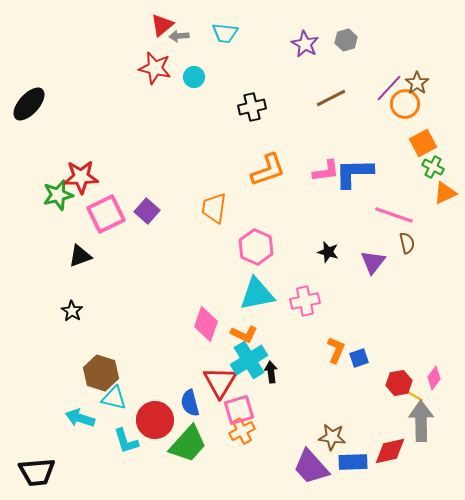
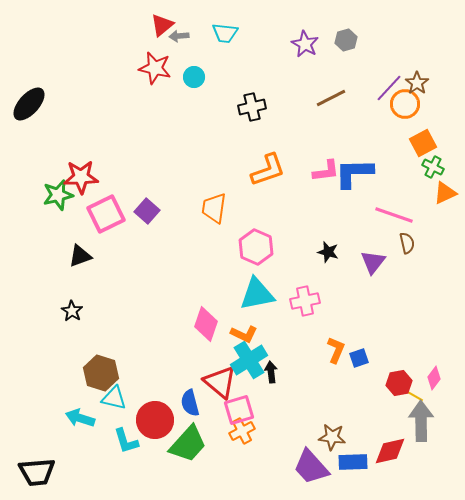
red triangle at (220, 382): rotated 21 degrees counterclockwise
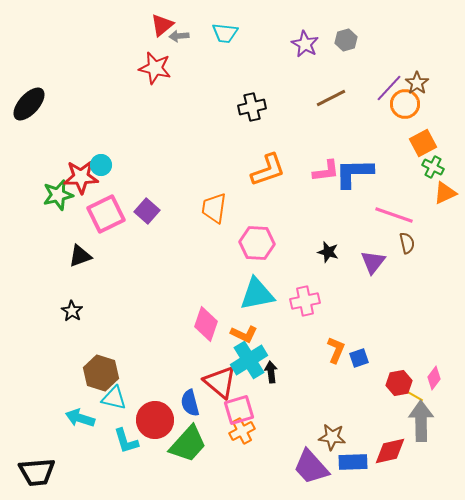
cyan circle at (194, 77): moved 93 px left, 88 px down
pink hexagon at (256, 247): moved 1 px right, 4 px up; rotated 20 degrees counterclockwise
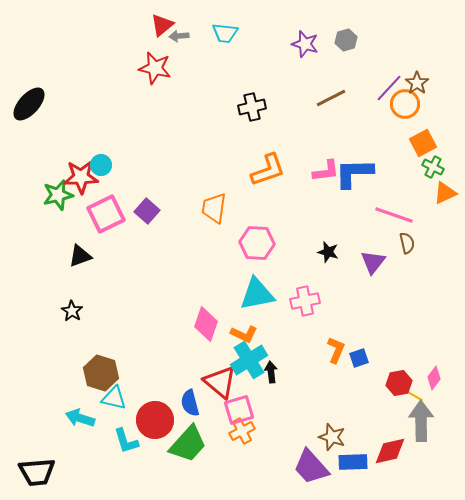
purple star at (305, 44): rotated 12 degrees counterclockwise
brown star at (332, 437): rotated 12 degrees clockwise
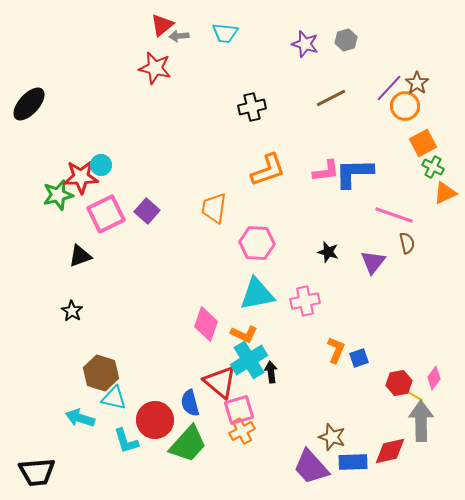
orange circle at (405, 104): moved 2 px down
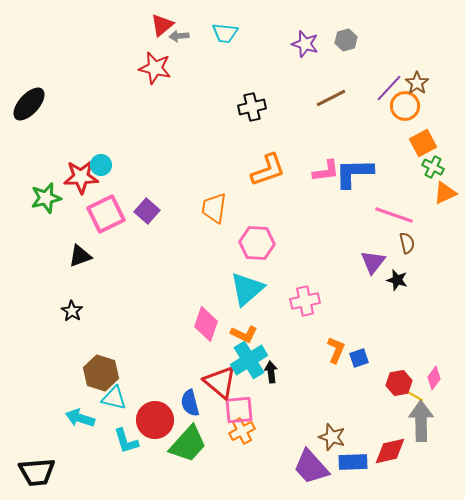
green star at (58, 195): moved 12 px left, 3 px down
black star at (328, 252): moved 69 px right, 28 px down
cyan triangle at (257, 294): moved 10 px left, 5 px up; rotated 30 degrees counterclockwise
pink square at (239, 410): rotated 12 degrees clockwise
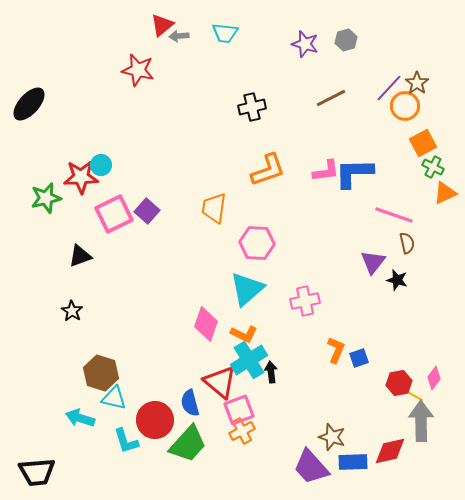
red star at (155, 68): moved 17 px left, 2 px down
pink square at (106, 214): moved 8 px right
pink square at (239, 410): rotated 16 degrees counterclockwise
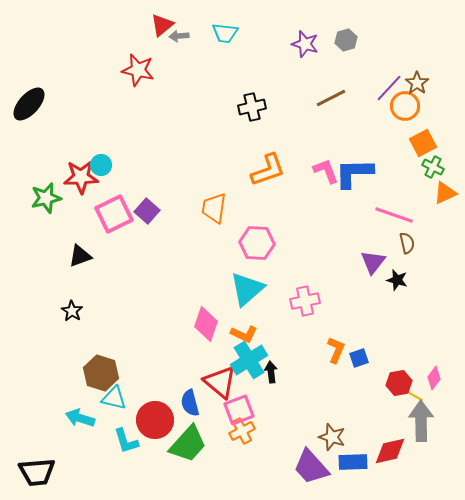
pink L-shape at (326, 171): rotated 104 degrees counterclockwise
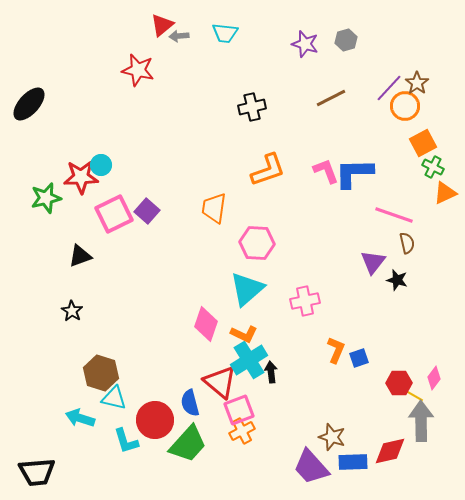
red hexagon at (399, 383): rotated 10 degrees clockwise
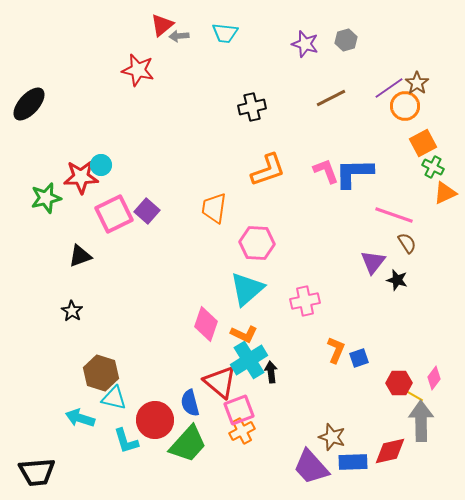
purple line at (389, 88): rotated 12 degrees clockwise
brown semicircle at (407, 243): rotated 20 degrees counterclockwise
